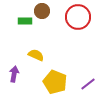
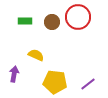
brown circle: moved 10 px right, 11 px down
yellow pentagon: rotated 15 degrees counterclockwise
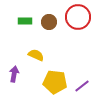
brown circle: moved 3 px left
purple line: moved 6 px left, 2 px down
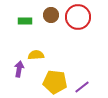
brown circle: moved 2 px right, 7 px up
yellow semicircle: rotated 28 degrees counterclockwise
purple arrow: moved 5 px right, 5 px up
purple line: moved 1 px down
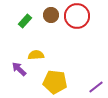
red circle: moved 1 px left, 1 px up
green rectangle: rotated 48 degrees counterclockwise
purple arrow: rotated 56 degrees counterclockwise
purple line: moved 14 px right
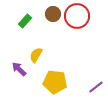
brown circle: moved 2 px right, 1 px up
yellow semicircle: rotated 56 degrees counterclockwise
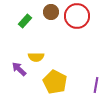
brown circle: moved 2 px left, 2 px up
yellow semicircle: moved 2 px down; rotated 119 degrees counterclockwise
yellow pentagon: rotated 20 degrees clockwise
purple line: moved 2 px up; rotated 42 degrees counterclockwise
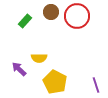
yellow semicircle: moved 3 px right, 1 px down
purple line: rotated 28 degrees counterclockwise
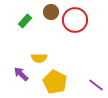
red circle: moved 2 px left, 4 px down
purple arrow: moved 2 px right, 5 px down
purple line: rotated 35 degrees counterclockwise
